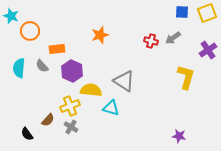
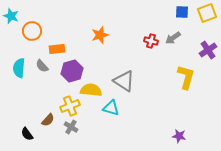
orange circle: moved 2 px right
purple hexagon: rotated 20 degrees clockwise
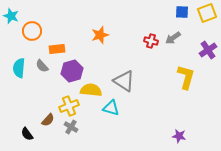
yellow cross: moved 1 px left
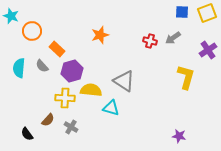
red cross: moved 1 px left
orange rectangle: rotated 49 degrees clockwise
yellow cross: moved 4 px left, 8 px up; rotated 24 degrees clockwise
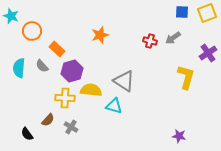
purple cross: moved 3 px down
cyan triangle: moved 3 px right, 2 px up
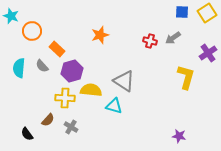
yellow square: rotated 12 degrees counterclockwise
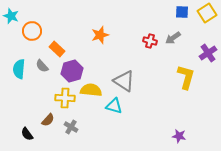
cyan semicircle: moved 1 px down
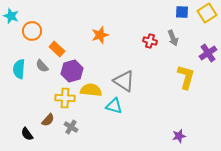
gray arrow: rotated 77 degrees counterclockwise
purple star: rotated 24 degrees counterclockwise
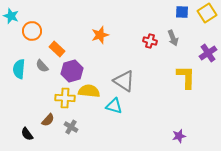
yellow L-shape: rotated 15 degrees counterclockwise
yellow semicircle: moved 2 px left, 1 px down
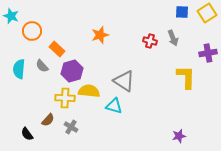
purple cross: rotated 24 degrees clockwise
